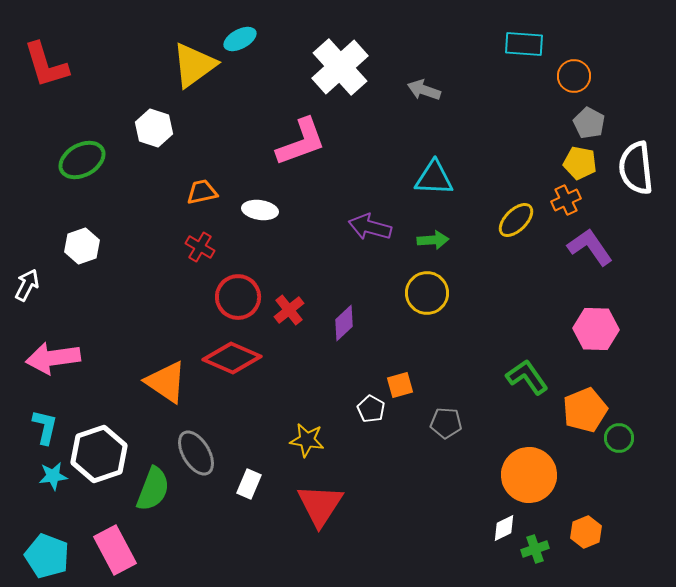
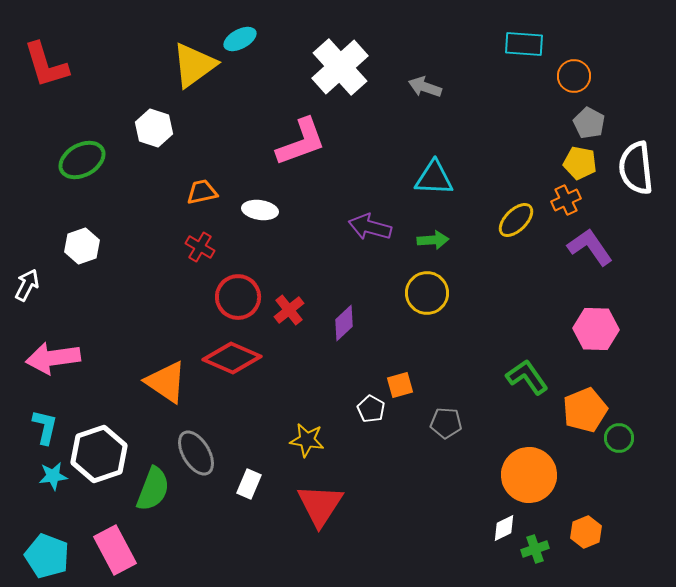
gray arrow at (424, 90): moved 1 px right, 3 px up
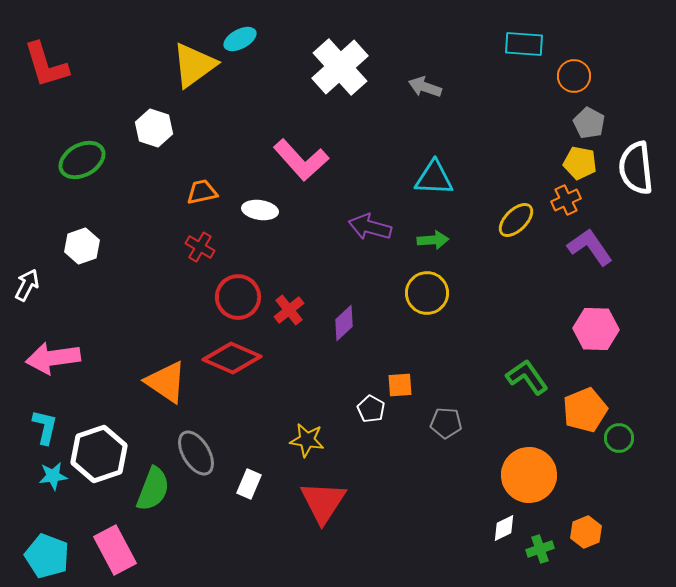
pink L-shape at (301, 142): moved 18 px down; rotated 68 degrees clockwise
orange square at (400, 385): rotated 12 degrees clockwise
red triangle at (320, 505): moved 3 px right, 3 px up
green cross at (535, 549): moved 5 px right
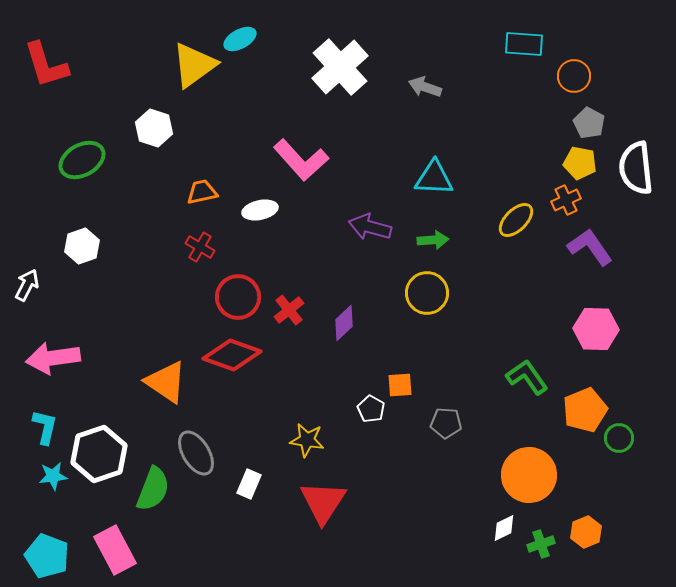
white ellipse at (260, 210): rotated 20 degrees counterclockwise
red diamond at (232, 358): moved 3 px up; rotated 4 degrees counterclockwise
green cross at (540, 549): moved 1 px right, 5 px up
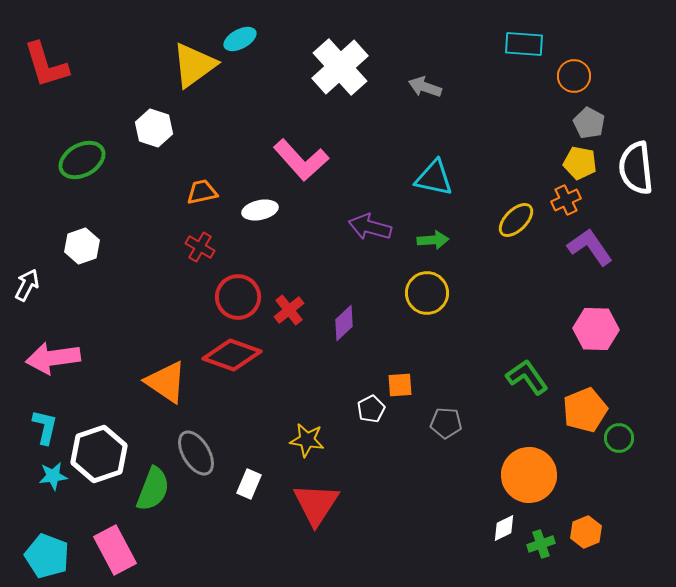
cyan triangle at (434, 178): rotated 9 degrees clockwise
white pentagon at (371, 409): rotated 16 degrees clockwise
red triangle at (323, 502): moved 7 px left, 2 px down
